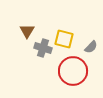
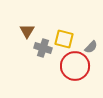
red circle: moved 2 px right, 5 px up
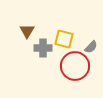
gray cross: rotated 18 degrees counterclockwise
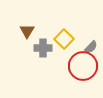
yellow square: rotated 30 degrees clockwise
red circle: moved 8 px right
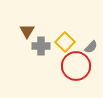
yellow square: moved 1 px right, 3 px down
gray cross: moved 2 px left, 2 px up
red circle: moved 7 px left
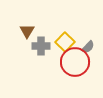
gray semicircle: moved 3 px left
red circle: moved 1 px left, 4 px up
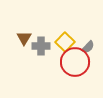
brown triangle: moved 3 px left, 7 px down
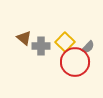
brown triangle: rotated 21 degrees counterclockwise
